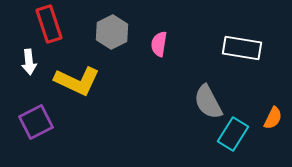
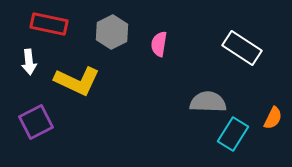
red rectangle: rotated 60 degrees counterclockwise
white rectangle: rotated 24 degrees clockwise
gray semicircle: rotated 120 degrees clockwise
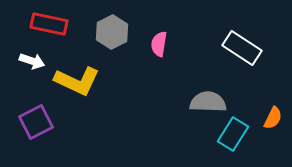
white arrow: moved 3 px right, 1 px up; rotated 65 degrees counterclockwise
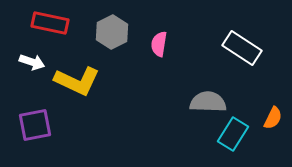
red rectangle: moved 1 px right, 1 px up
white arrow: moved 1 px down
purple square: moved 1 px left, 3 px down; rotated 16 degrees clockwise
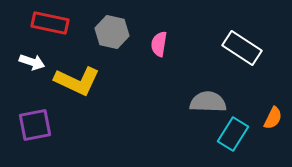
gray hexagon: rotated 20 degrees counterclockwise
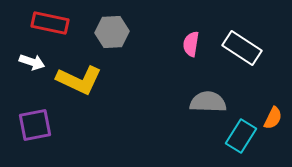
gray hexagon: rotated 16 degrees counterclockwise
pink semicircle: moved 32 px right
yellow L-shape: moved 2 px right, 1 px up
cyan rectangle: moved 8 px right, 2 px down
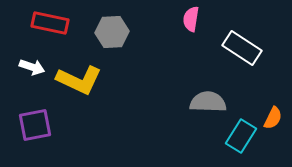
pink semicircle: moved 25 px up
white arrow: moved 5 px down
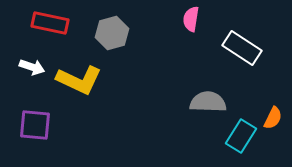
gray hexagon: moved 1 px down; rotated 12 degrees counterclockwise
purple square: rotated 16 degrees clockwise
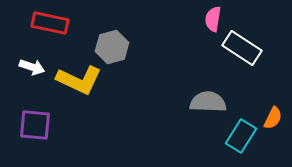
pink semicircle: moved 22 px right
gray hexagon: moved 14 px down
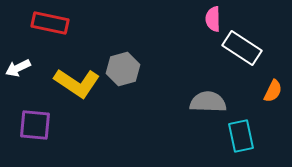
pink semicircle: rotated 10 degrees counterclockwise
gray hexagon: moved 11 px right, 22 px down
white arrow: moved 14 px left, 1 px down; rotated 135 degrees clockwise
yellow L-shape: moved 2 px left, 3 px down; rotated 9 degrees clockwise
orange semicircle: moved 27 px up
cyan rectangle: rotated 44 degrees counterclockwise
